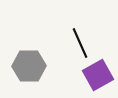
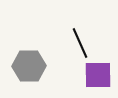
purple square: rotated 28 degrees clockwise
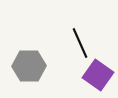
purple square: rotated 36 degrees clockwise
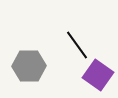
black line: moved 3 px left, 2 px down; rotated 12 degrees counterclockwise
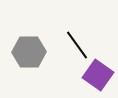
gray hexagon: moved 14 px up
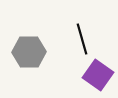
black line: moved 5 px right, 6 px up; rotated 20 degrees clockwise
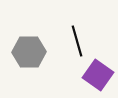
black line: moved 5 px left, 2 px down
